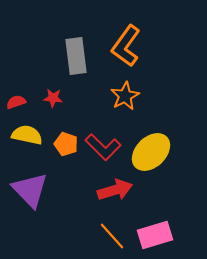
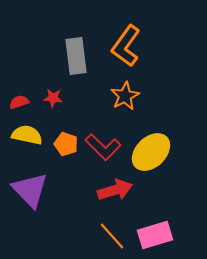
red semicircle: moved 3 px right
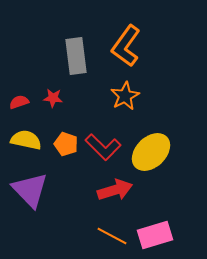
yellow semicircle: moved 1 px left, 5 px down
orange line: rotated 20 degrees counterclockwise
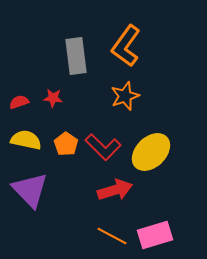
orange star: rotated 8 degrees clockwise
orange pentagon: rotated 15 degrees clockwise
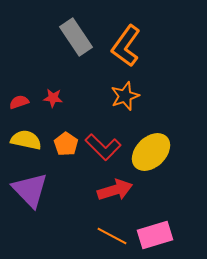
gray rectangle: moved 19 px up; rotated 27 degrees counterclockwise
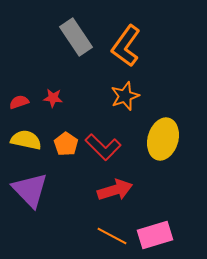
yellow ellipse: moved 12 px right, 13 px up; rotated 30 degrees counterclockwise
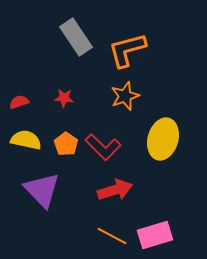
orange L-shape: moved 1 px right, 4 px down; rotated 39 degrees clockwise
red star: moved 11 px right
purple triangle: moved 12 px right
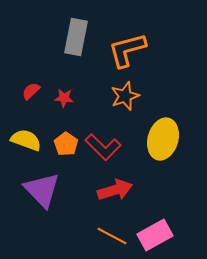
gray rectangle: rotated 45 degrees clockwise
red semicircle: moved 12 px right, 11 px up; rotated 24 degrees counterclockwise
yellow semicircle: rotated 8 degrees clockwise
pink rectangle: rotated 12 degrees counterclockwise
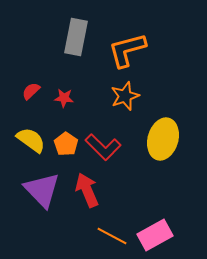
yellow semicircle: moved 5 px right; rotated 16 degrees clockwise
red arrow: moved 28 px left; rotated 96 degrees counterclockwise
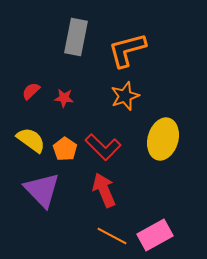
orange pentagon: moved 1 px left, 5 px down
red arrow: moved 17 px right
